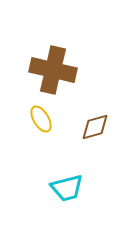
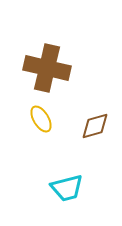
brown cross: moved 6 px left, 2 px up
brown diamond: moved 1 px up
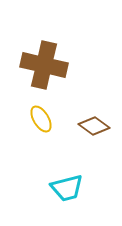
brown cross: moved 3 px left, 3 px up
brown diamond: moved 1 px left; rotated 52 degrees clockwise
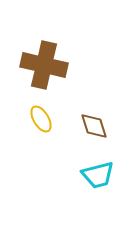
brown diamond: rotated 36 degrees clockwise
cyan trapezoid: moved 31 px right, 13 px up
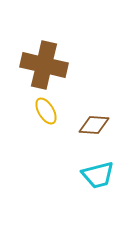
yellow ellipse: moved 5 px right, 8 px up
brown diamond: moved 1 px up; rotated 68 degrees counterclockwise
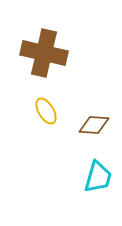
brown cross: moved 12 px up
cyan trapezoid: moved 2 px down; rotated 60 degrees counterclockwise
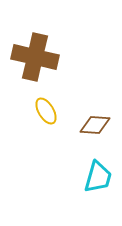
brown cross: moved 9 px left, 4 px down
brown diamond: moved 1 px right
